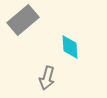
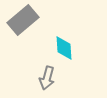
cyan diamond: moved 6 px left, 1 px down
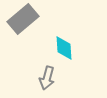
gray rectangle: moved 1 px up
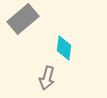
cyan diamond: rotated 10 degrees clockwise
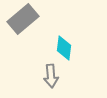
gray arrow: moved 4 px right, 2 px up; rotated 20 degrees counterclockwise
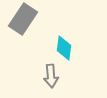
gray rectangle: rotated 16 degrees counterclockwise
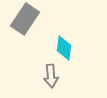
gray rectangle: moved 2 px right
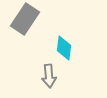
gray arrow: moved 2 px left
